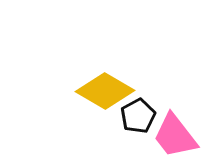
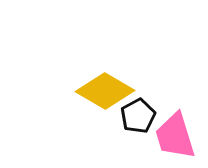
pink trapezoid: rotated 21 degrees clockwise
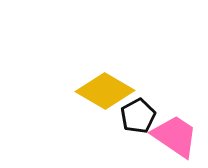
pink trapezoid: rotated 141 degrees clockwise
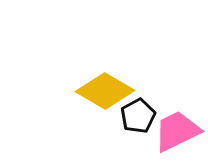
pink trapezoid: moved 2 px right, 5 px up; rotated 60 degrees counterclockwise
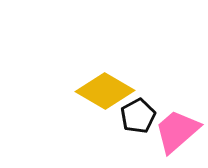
pink trapezoid: rotated 15 degrees counterclockwise
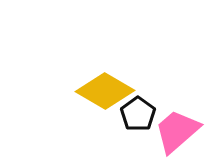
black pentagon: moved 2 px up; rotated 8 degrees counterclockwise
